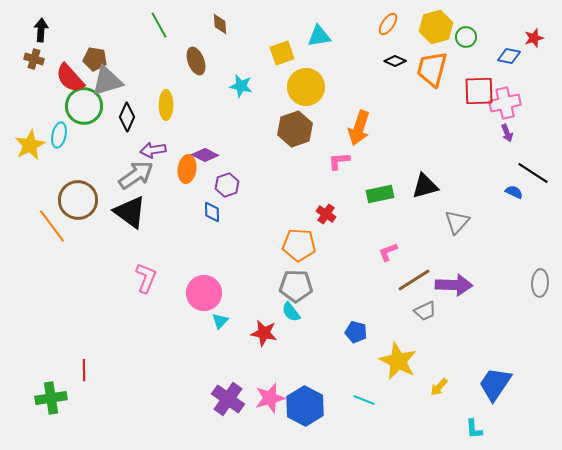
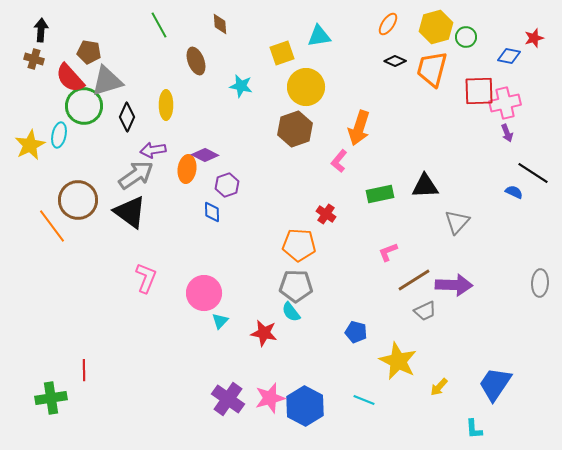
brown pentagon at (95, 59): moved 6 px left, 7 px up
pink L-shape at (339, 161): rotated 45 degrees counterclockwise
black triangle at (425, 186): rotated 12 degrees clockwise
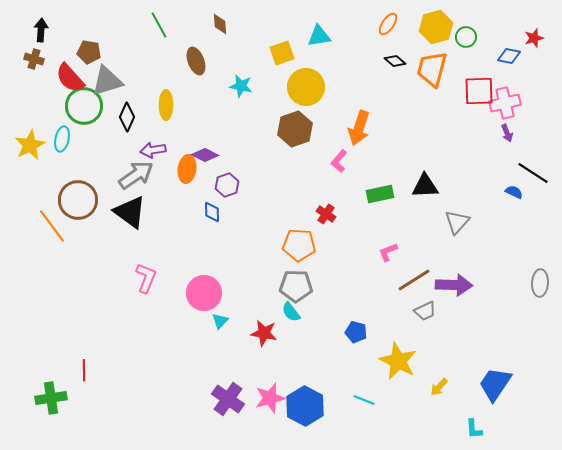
black diamond at (395, 61): rotated 15 degrees clockwise
cyan ellipse at (59, 135): moved 3 px right, 4 px down
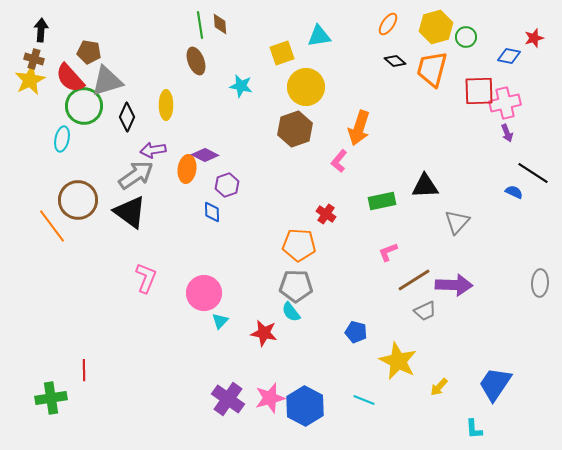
green line at (159, 25): moved 41 px right; rotated 20 degrees clockwise
yellow star at (30, 145): moved 65 px up
green rectangle at (380, 194): moved 2 px right, 7 px down
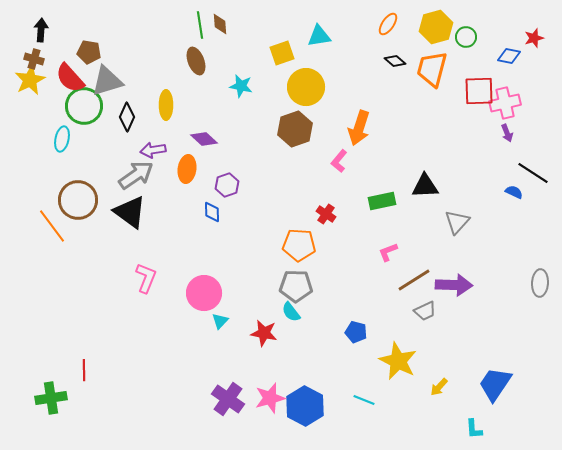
purple diamond at (205, 155): moved 1 px left, 16 px up; rotated 16 degrees clockwise
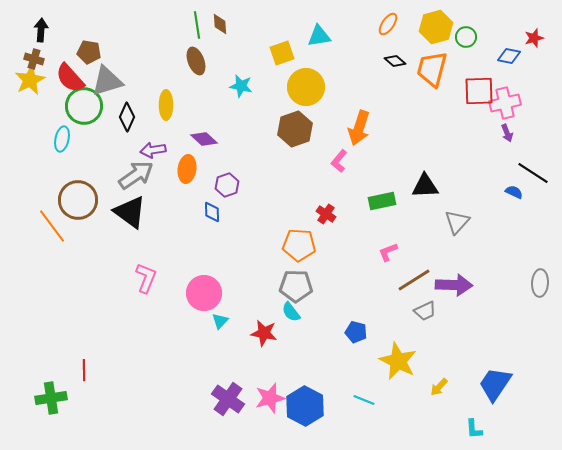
green line at (200, 25): moved 3 px left
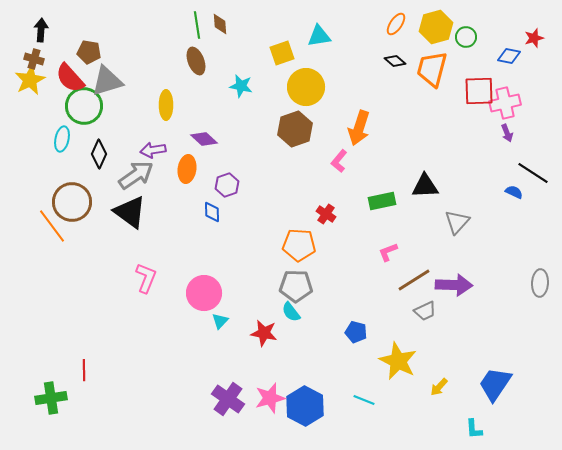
orange ellipse at (388, 24): moved 8 px right
black diamond at (127, 117): moved 28 px left, 37 px down
brown circle at (78, 200): moved 6 px left, 2 px down
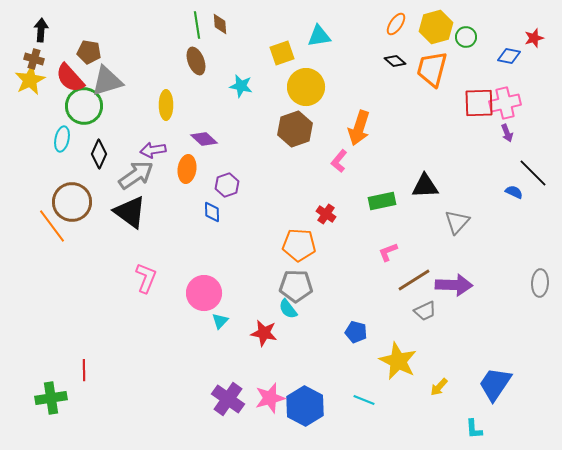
red square at (479, 91): moved 12 px down
black line at (533, 173): rotated 12 degrees clockwise
cyan semicircle at (291, 312): moved 3 px left, 3 px up
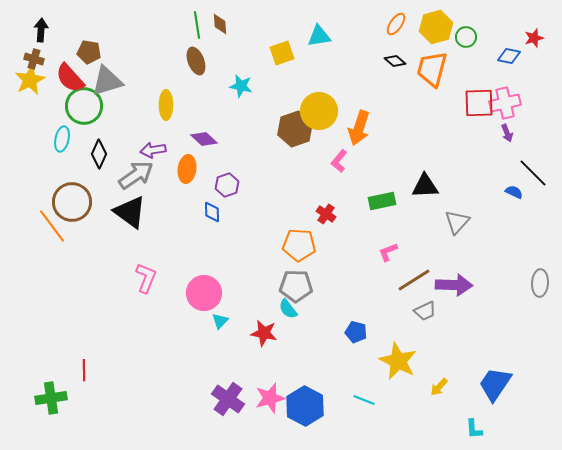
yellow circle at (306, 87): moved 13 px right, 24 px down
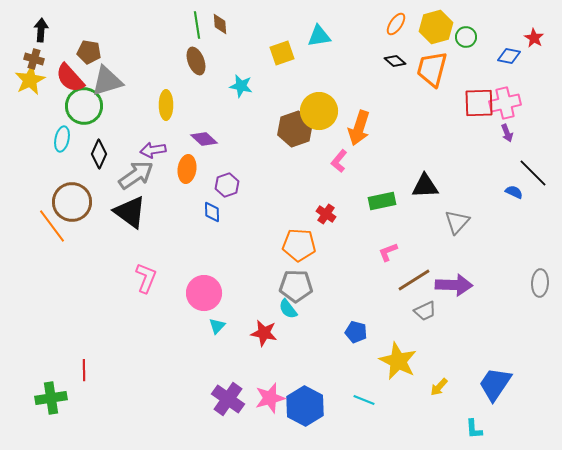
red star at (534, 38): rotated 24 degrees counterclockwise
cyan triangle at (220, 321): moved 3 px left, 5 px down
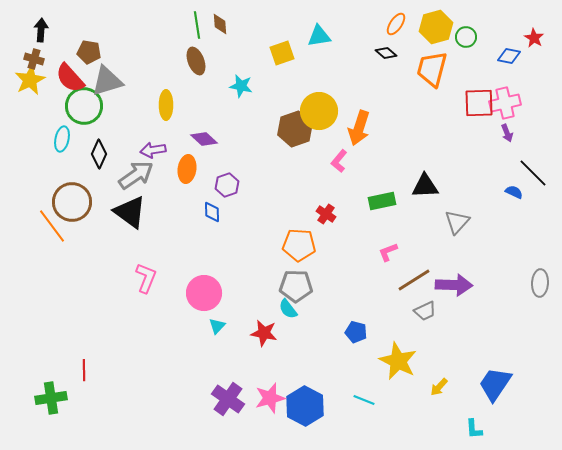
black diamond at (395, 61): moved 9 px left, 8 px up
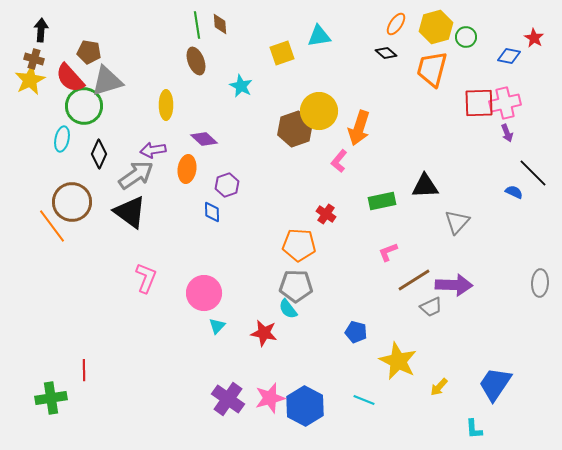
cyan star at (241, 86): rotated 15 degrees clockwise
gray trapezoid at (425, 311): moved 6 px right, 4 px up
